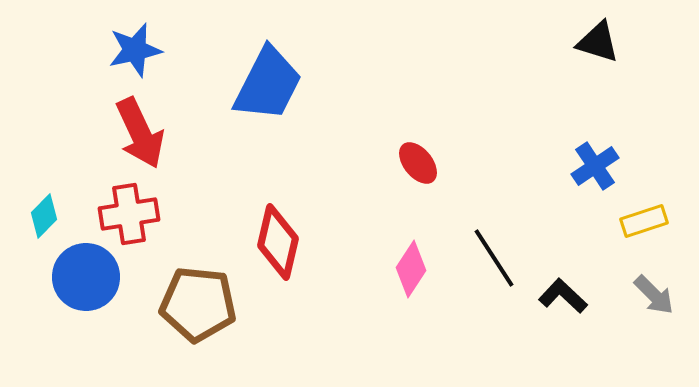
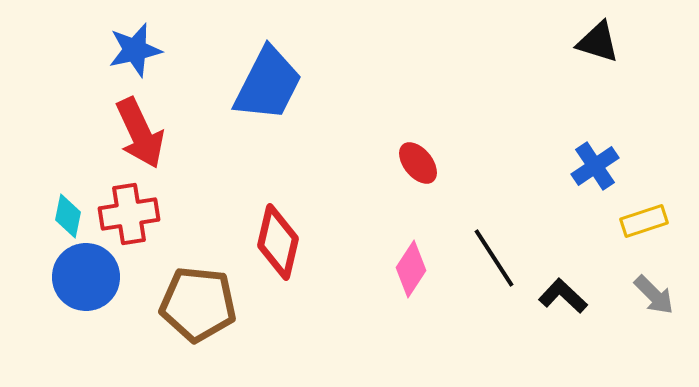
cyan diamond: moved 24 px right; rotated 33 degrees counterclockwise
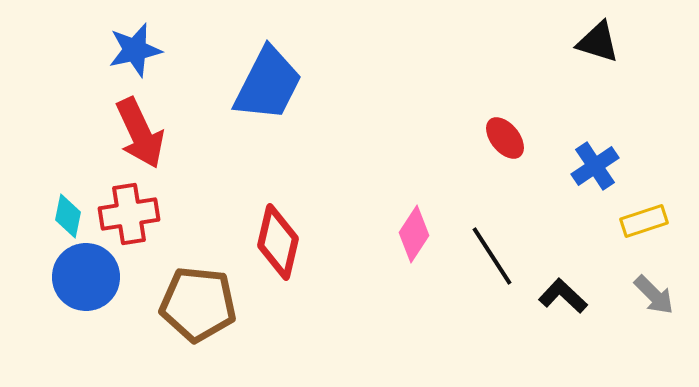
red ellipse: moved 87 px right, 25 px up
black line: moved 2 px left, 2 px up
pink diamond: moved 3 px right, 35 px up
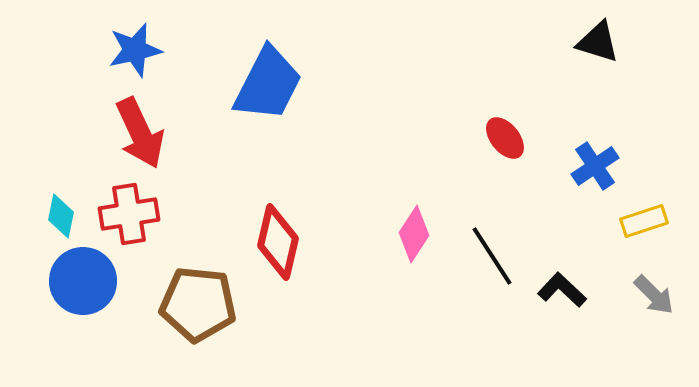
cyan diamond: moved 7 px left
blue circle: moved 3 px left, 4 px down
black L-shape: moved 1 px left, 6 px up
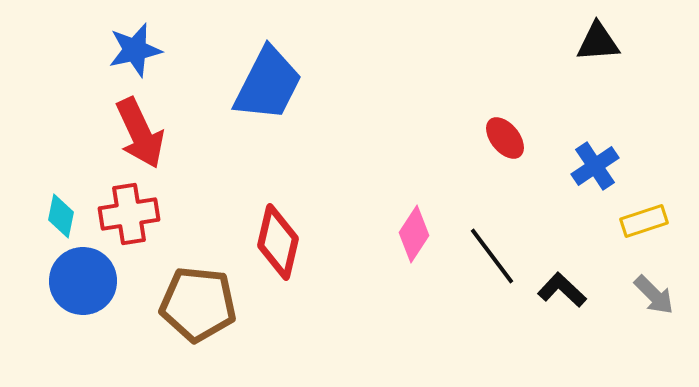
black triangle: rotated 21 degrees counterclockwise
black line: rotated 4 degrees counterclockwise
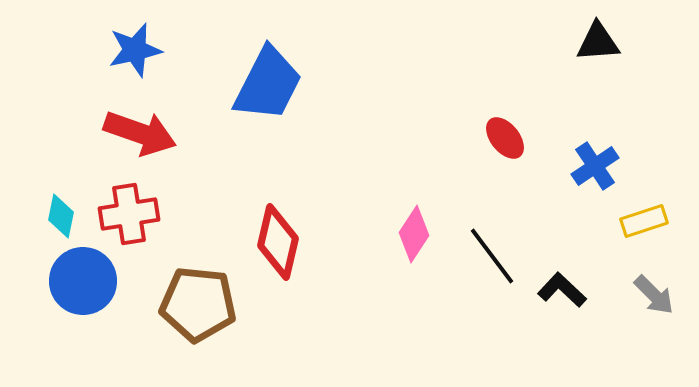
red arrow: rotated 46 degrees counterclockwise
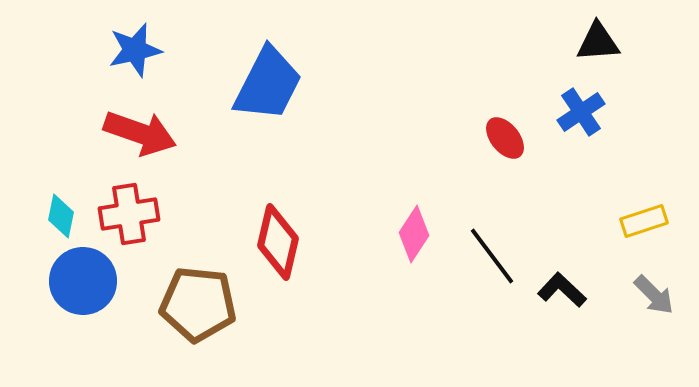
blue cross: moved 14 px left, 54 px up
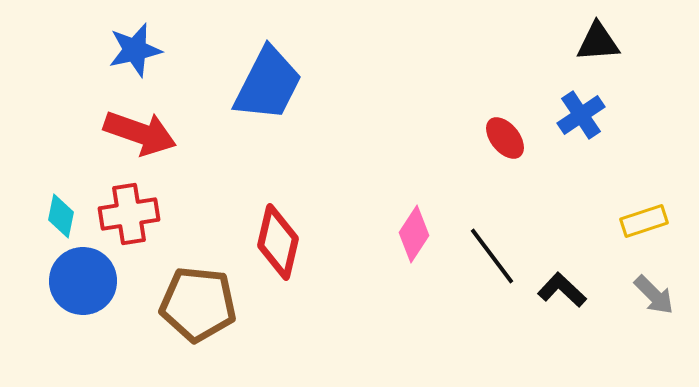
blue cross: moved 3 px down
